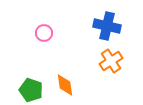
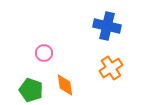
pink circle: moved 20 px down
orange cross: moved 7 px down
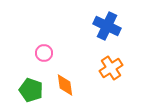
blue cross: rotated 12 degrees clockwise
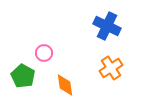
green pentagon: moved 8 px left, 14 px up; rotated 10 degrees clockwise
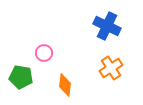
green pentagon: moved 2 px left, 1 px down; rotated 20 degrees counterclockwise
orange diamond: rotated 15 degrees clockwise
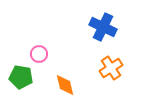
blue cross: moved 4 px left, 1 px down
pink circle: moved 5 px left, 1 px down
orange diamond: rotated 20 degrees counterclockwise
